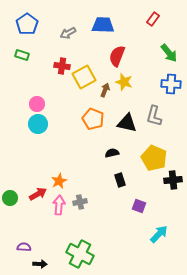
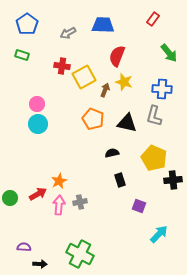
blue cross: moved 9 px left, 5 px down
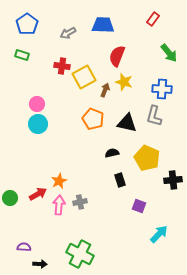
yellow pentagon: moved 7 px left
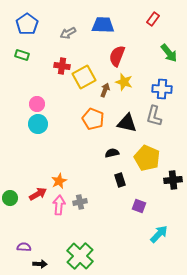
green cross: moved 2 px down; rotated 16 degrees clockwise
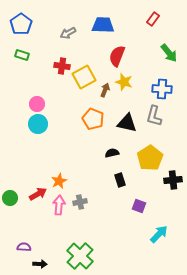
blue pentagon: moved 6 px left
yellow pentagon: moved 3 px right; rotated 15 degrees clockwise
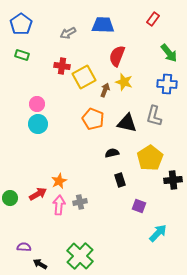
blue cross: moved 5 px right, 5 px up
cyan arrow: moved 1 px left, 1 px up
black arrow: rotated 152 degrees counterclockwise
